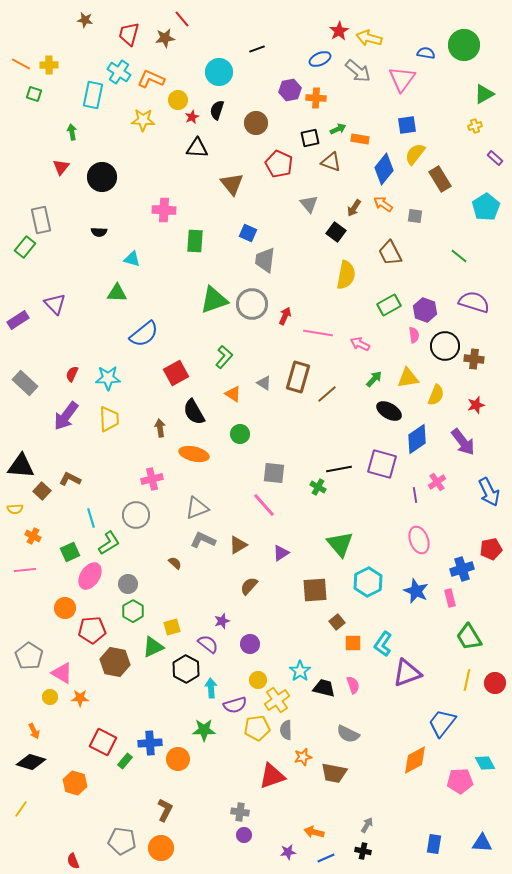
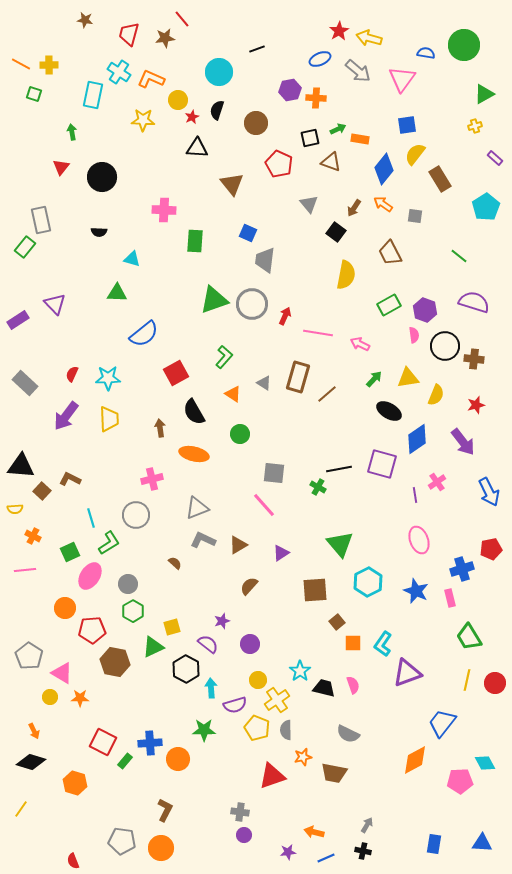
yellow pentagon at (257, 728): rotated 30 degrees clockwise
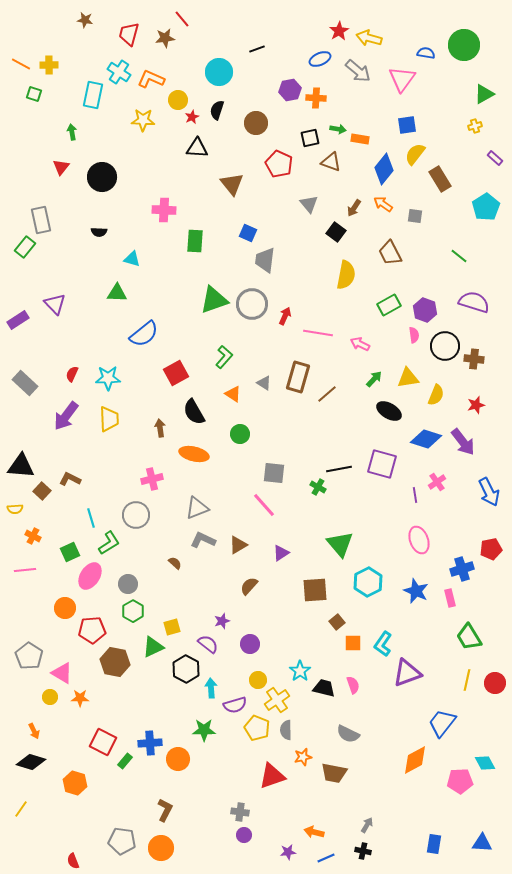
green arrow at (338, 129): rotated 35 degrees clockwise
blue diamond at (417, 439): moved 9 px right; rotated 52 degrees clockwise
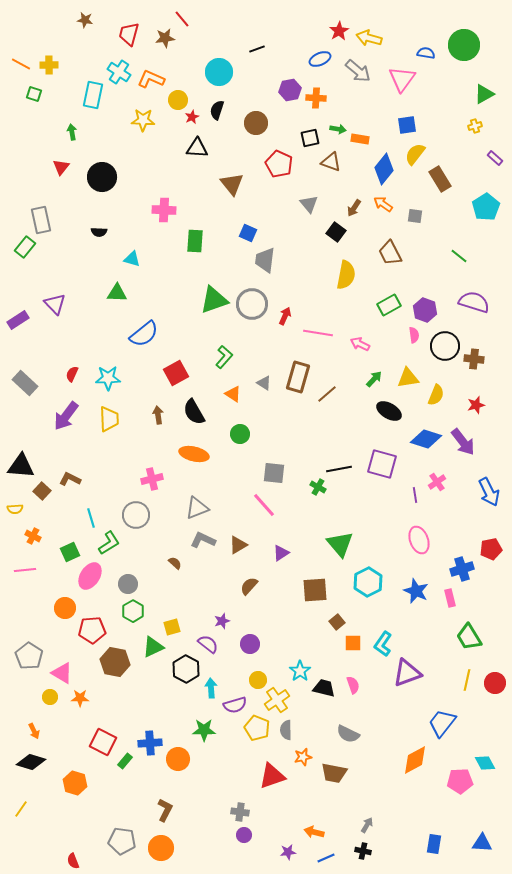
brown arrow at (160, 428): moved 2 px left, 13 px up
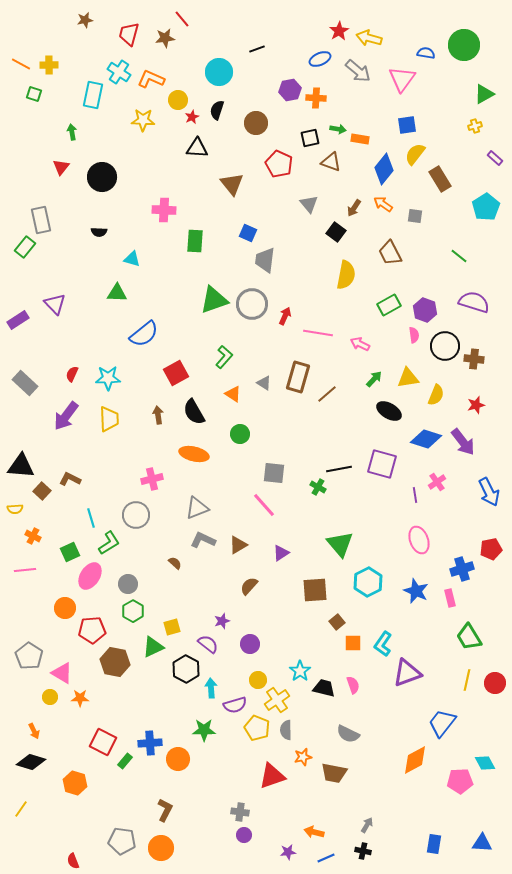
brown star at (85, 20): rotated 21 degrees counterclockwise
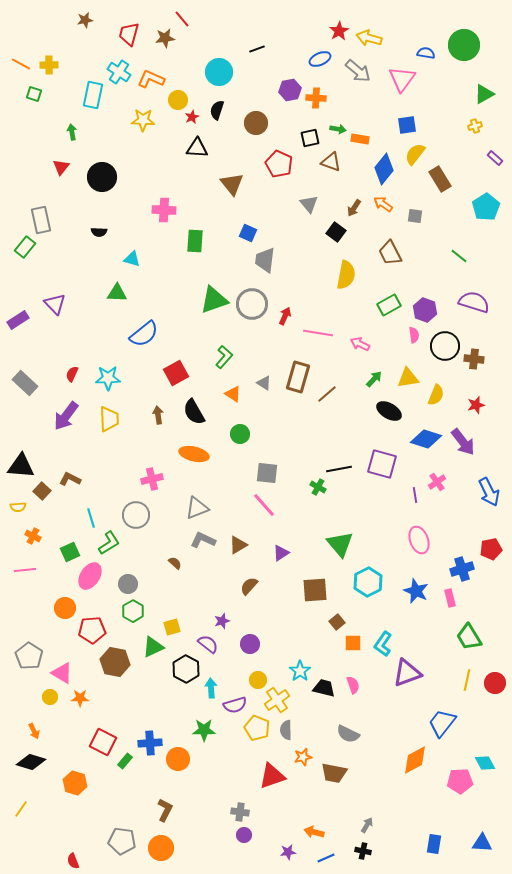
gray square at (274, 473): moved 7 px left
yellow semicircle at (15, 509): moved 3 px right, 2 px up
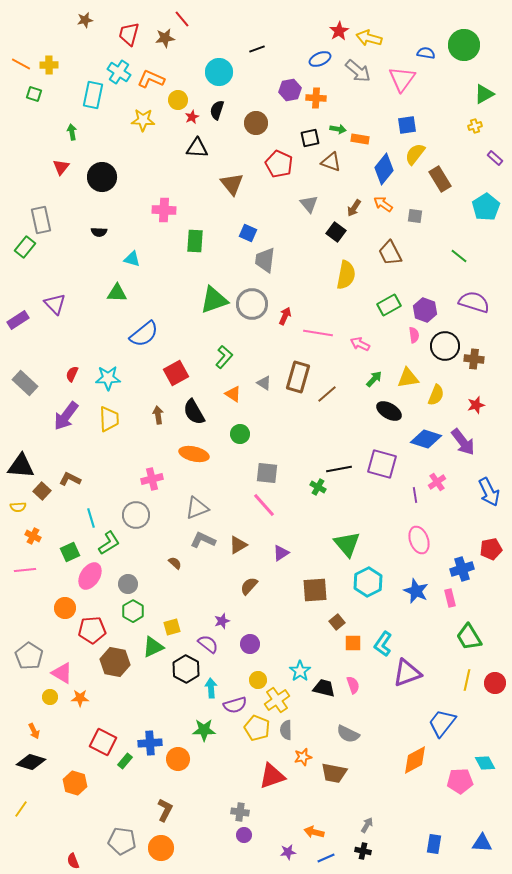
green triangle at (340, 544): moved 7 px right
